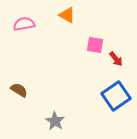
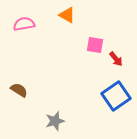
gray star: rotated 24 degrees clockwise
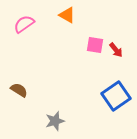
pink semicircle: rotated 25 degrees counterclockwise
red arrow: moved 9 px up
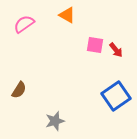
brown semicircle: rotated 90 degrees clockwise
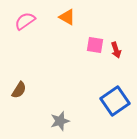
orange triangle: moved 2 px down
pink semicircle: moved 1 px right, 3 px up
red arrow: rotated 21 degrees clockwise
blue square: moved 1 px left, 5 px down
gray star: moved 5 px right
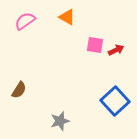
red arrow: rotated 98 degrees counterclockwise
blue square: rotated 8 degrees counterclockwise
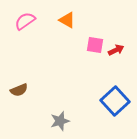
orange triangle: moved 3 px down
brown semicircle: rotated 36 degrees clockwise
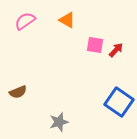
red arrow: rotated 21 degrees counterclockwise
brown semicircle: moved 1 px left, 2 px down
blue square: moved 4 px right, 1 px down; rotated 12 degrees counterclockwise
gray star: moved 1 px left, 1 px down
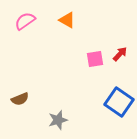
pink square: moved 14 px down; rotated 18 degrees counterclockwise
red arrow: moved 4 px right, 4 px down
brown semicircle: moved 2 px right, 7 px down
gray star: moved 1 px left, 2 px up
